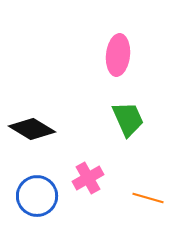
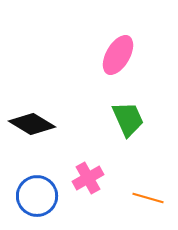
pink ellipse: rotated 24 degrees clockwise
black diamond: moved 5 px up
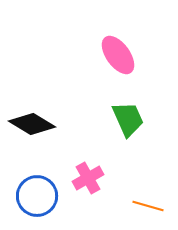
pink ellipse: rotated 66 degrees counterclockwise
orange line: moved 8 px down
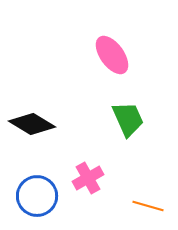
pink ellipse: moved 6 px left
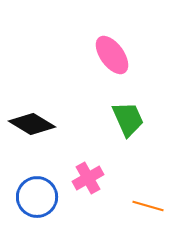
blue circle: moved 1 px down
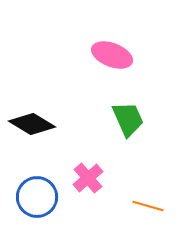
pink ellipse: rotated 33 degrees counterclockwise
pink cross: rotated 12 degrees counterclockwise
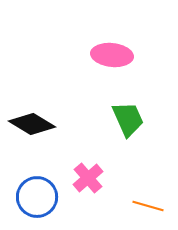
pink ellipse: rotated 15 degrees counterclockwise
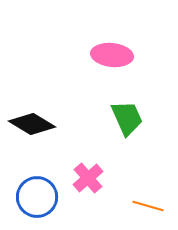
green trapezoid: moved 1 px left, 1 px up
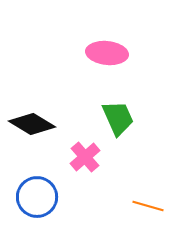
pink ellipse: moved 5 px left, 2 px up
green trapezoid: moved 9 px left
pink cross: moved 3 px left, 21 px up
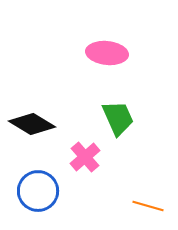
blue circle: moved 1 px right, 6 px up
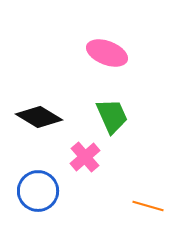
pink ellipse: rotated 15 degrees clockwise
green trapezoid: moved 6 px left, 2 px up
black diamond: moved 7 px right, 7 px up
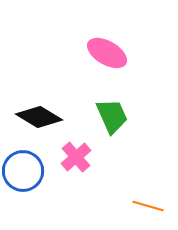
pink ellipse: rotated 9 degrees clockwise
pink cross: moved 9 px left
blue circle: moved 15 px left, 20 px up
